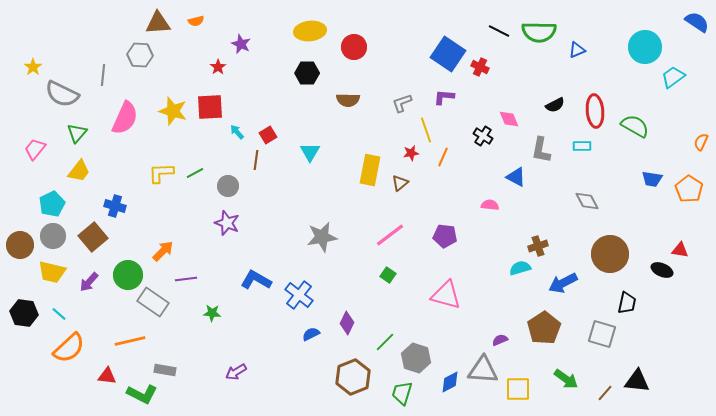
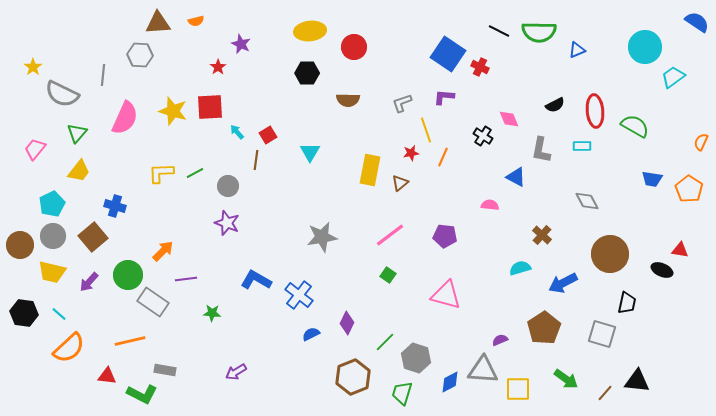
brown cross at (538, 246): moved 4 px right, 11 px up; rotated 30 degrees counterclockwise
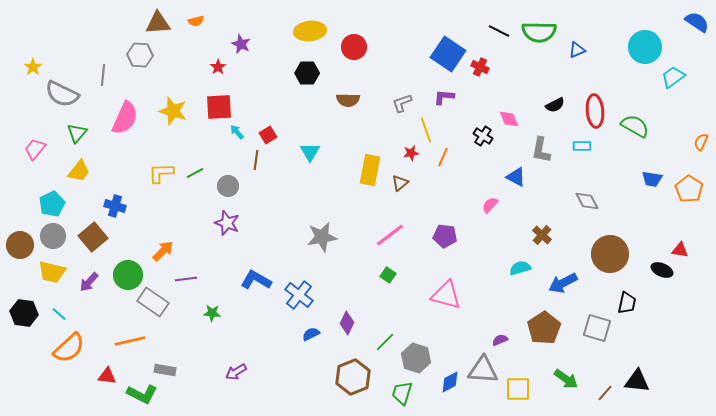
red square at (210, 107): moved 9 px right
pink semicircle at (490, 205): rotated 54 degrees counterclockwise
gray square at (602, 334): moved 5 px left, 6 px up
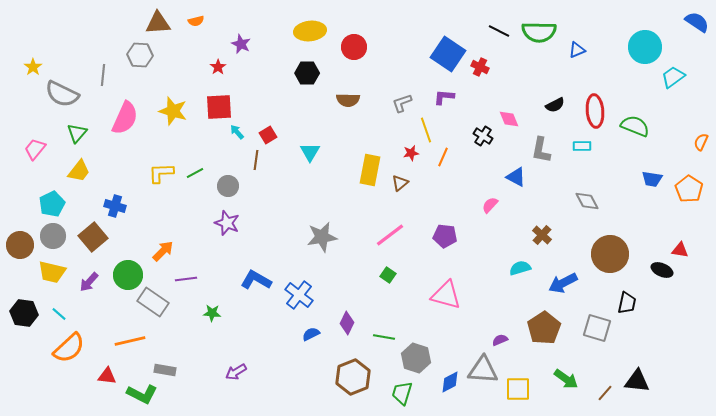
green semicircle at (635, 126): rotated 8 degrees counterclockwise
green line at (385, 342): moved 1 px left, 5 px up; rotated 55 degrees clockwise
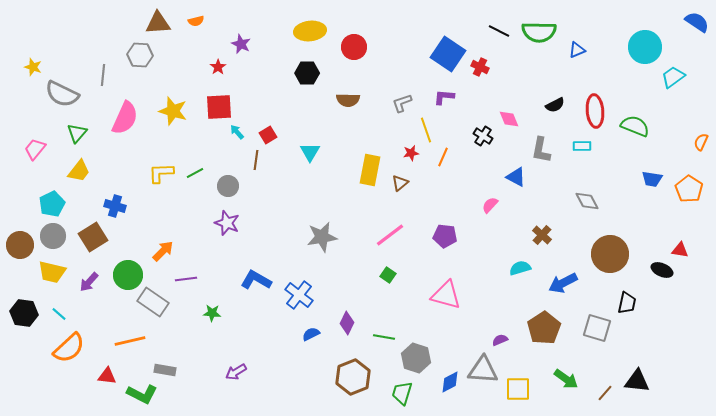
yellow star at (33, 67): rotated 18 degrees counterclockwise
brown square at (93, 237): rotated 8 degrees clockwise
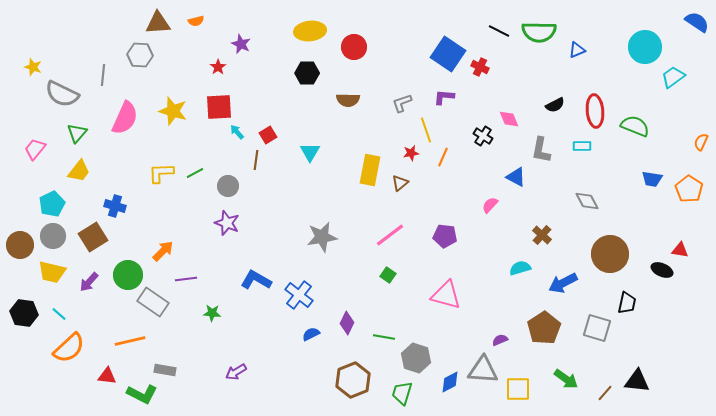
brown hexagon at (353, 377): moved 3 px down
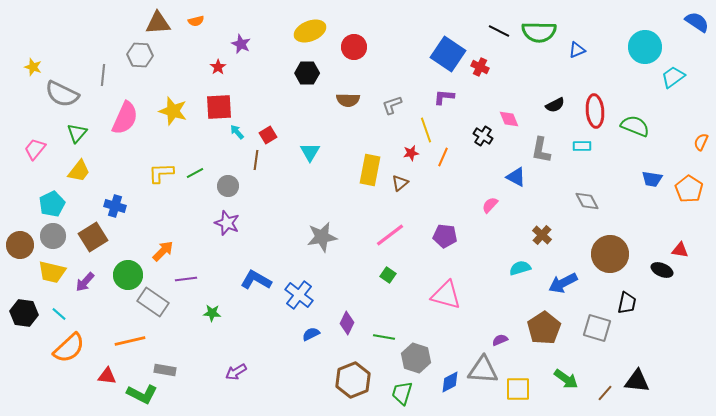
yellow ellipse at (310, 31): rotated 16 degrees counterclockwise
gray L-shape at (402, 103): moved 10 px left, 2 px down
purple arrow at (89, 282): moved 4 px left
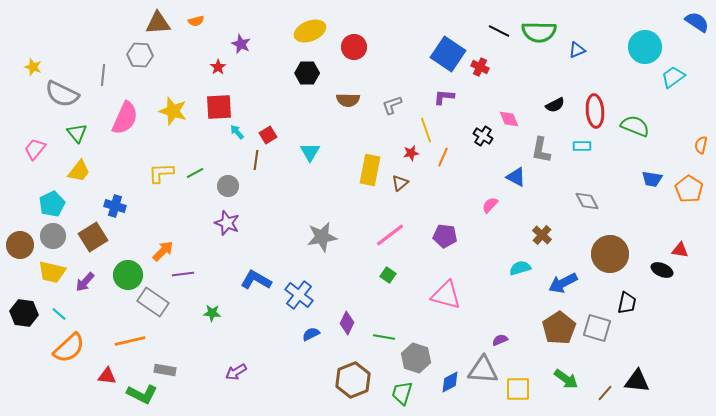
green triangle at (77, 133): rotated 20 degrees counterclockwise
orange semicircle at (701, 142): moved 3 px down; rotated 12 degrees counterclockwise
purple line at (186, 279): moved 3 px left, 5 px up
brown pentagon at (544, 328): moved 15 px right
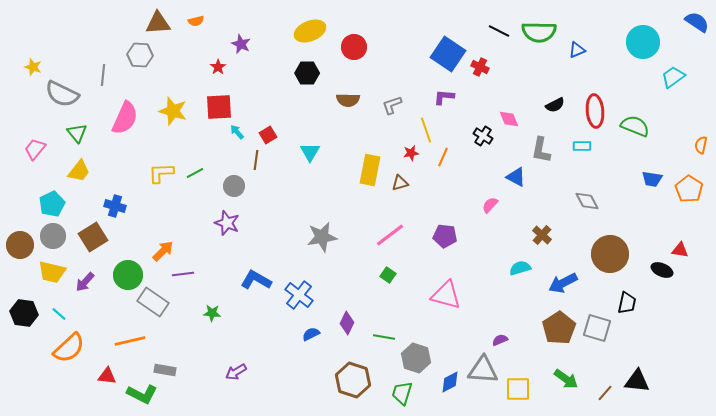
cyan circle at (645, 47): moved 2 px left, 5 px up
brown triangle at (400, 183): rotated 24 degrees clockwise
gray circle at (228, 186): moved 6 px right
brown hexagon at (353, 380): rotated 20 degrees counterclockwise
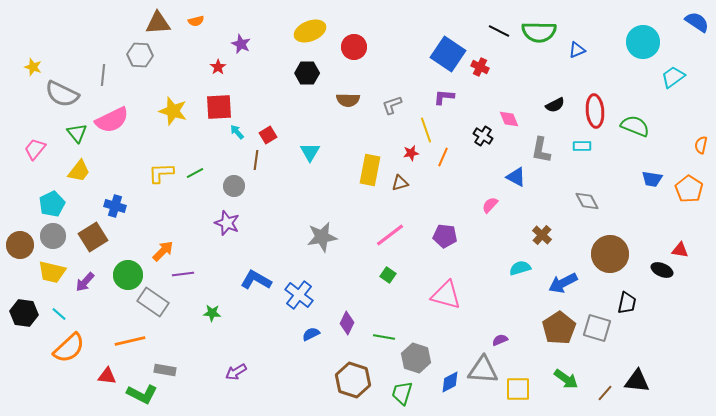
pink semicircle at (125, 118): moved 13 px left, 2 px down; rotated 40 degrees clockwise
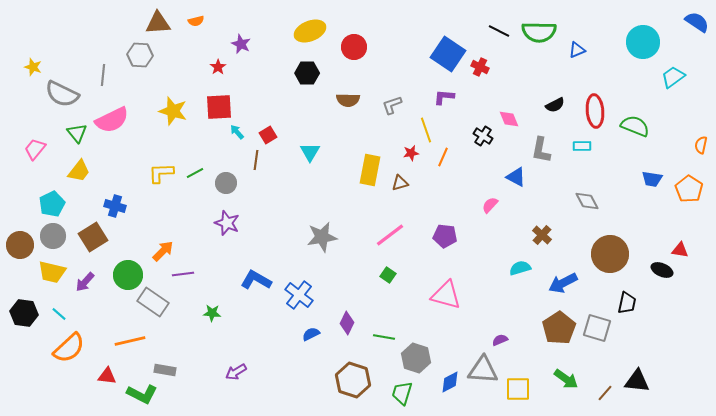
gray circle at (234, 186): moved 8 px left, 3 px up
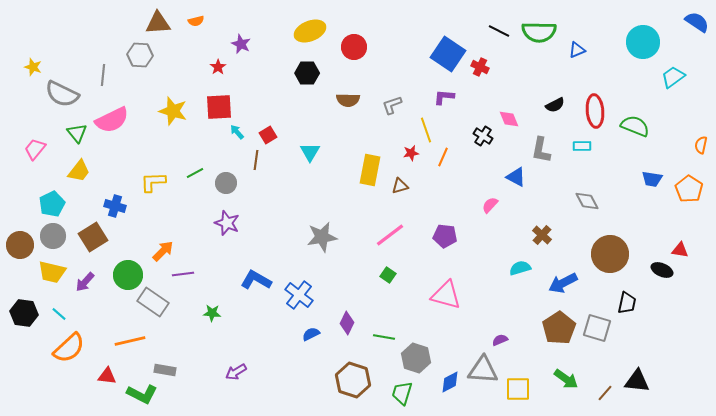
yellow L-shape at (161, 173): moved 8 px left, 9 px down
brown triangle at (400, 183): moved 3 px down
